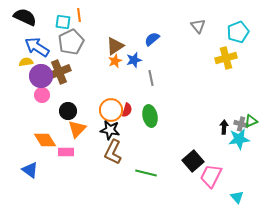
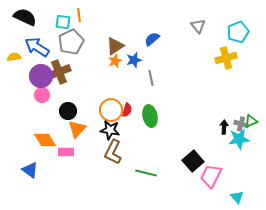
yellow semicircle: moved 12 px left, 5 px up
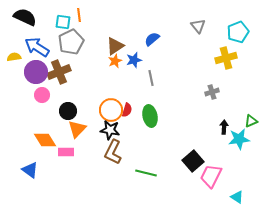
purple circle: moved 5 px left, 4 px up
gray cross: moved 29 px left, 32 px up; rotated 32 degrees counterclockwise
cyan triangle: rotated 16 degrees counterclockwise
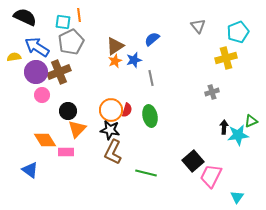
cyan star: moved 1 px left, 4 px up
cyan triangle: rotated 32 degrees clockwise
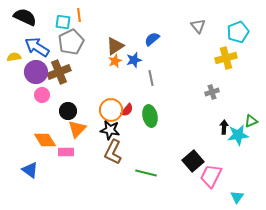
red semicircle: rotated 24 degrees clockwise
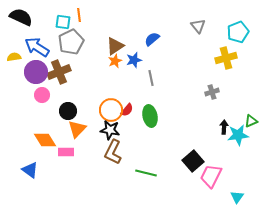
black semicircle: moved 4 px left
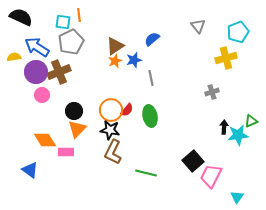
black circle: moved 6 px right
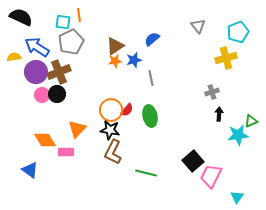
orange star: rotated 16 degrees clockwise
black circle: moved 17 px left, 17 px up
black arrow: moved 5 px left, 13 px up
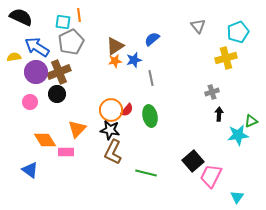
pink circle: moved 12 px left, 7 px down
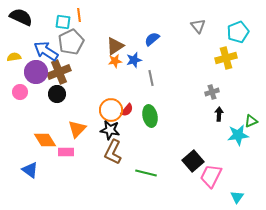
blue arrow: moved 9 px right, 4 px down
pink circle: moved 10 px left, 10 px up
